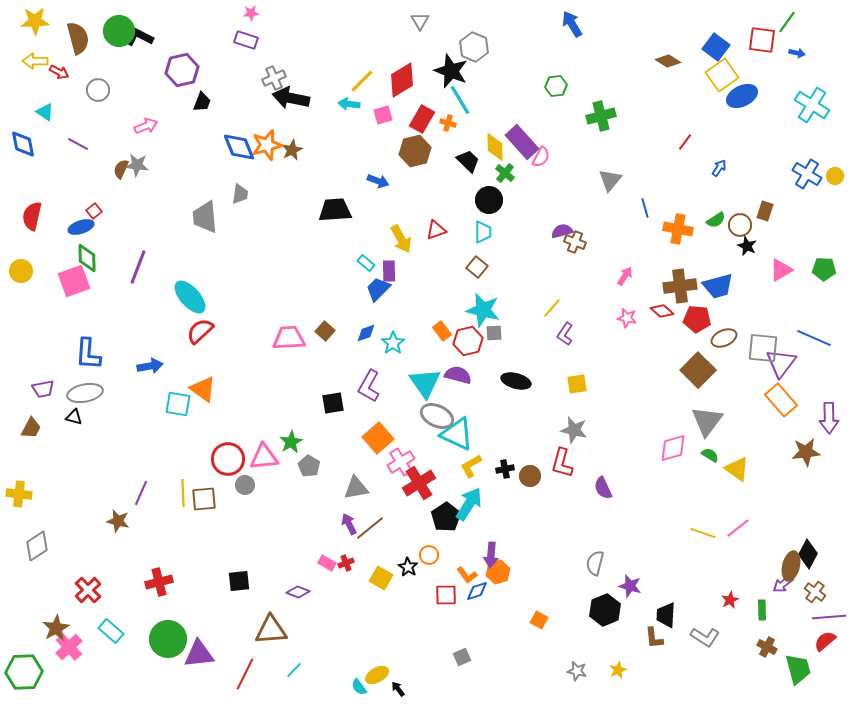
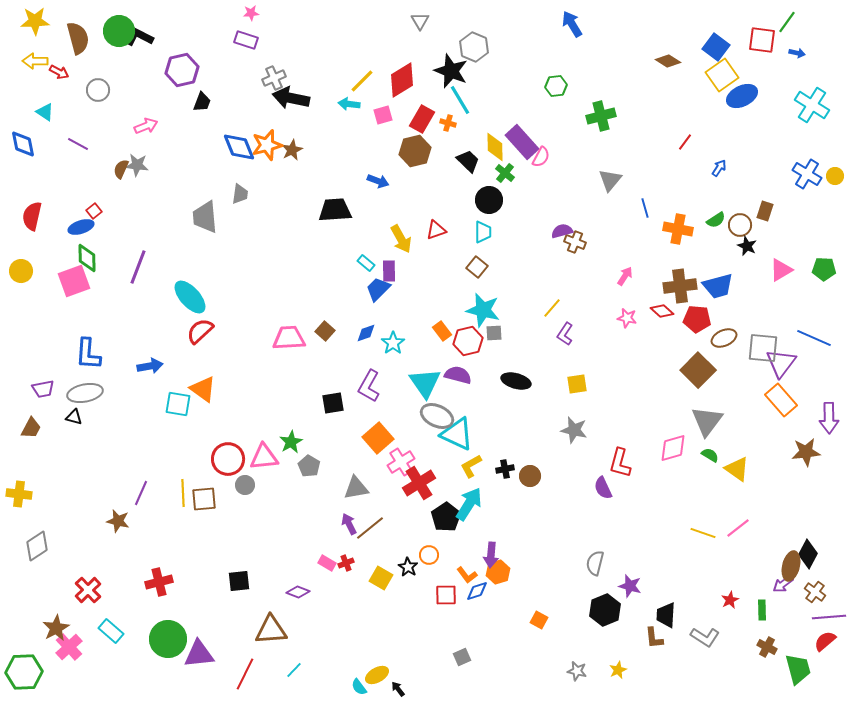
red L-shape at (562, 463): moved 58 px right
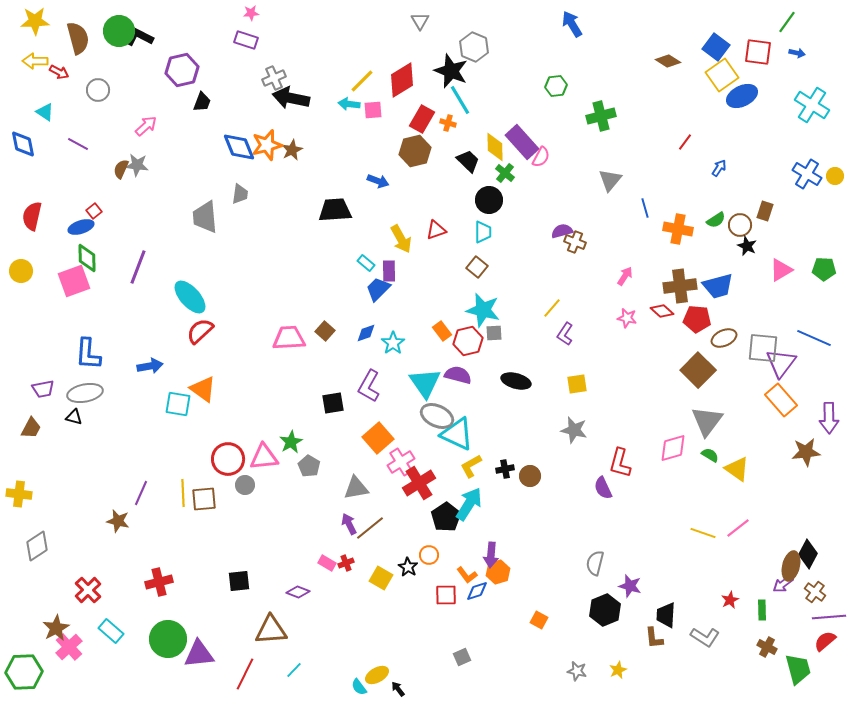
red square at (762, 40): moved 4 px left, 12 px down
pink square at (383, 115): moved 10 px left, 5 px up; rotated 12 degrees clockwise
pink arrow at (146, 126): rotated 20 degrees counterclockwise
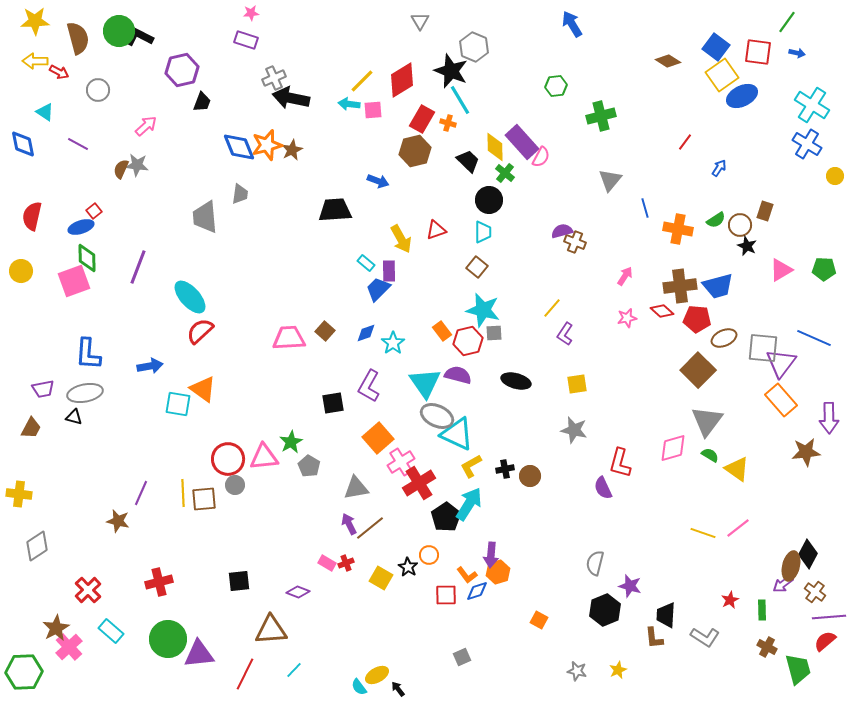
blue cross at (807, 174): moved 30 px up
pink star at (627, 318): rotated 24 degrees counterclockwise
gray circle at (245, 485): moved 10 px left
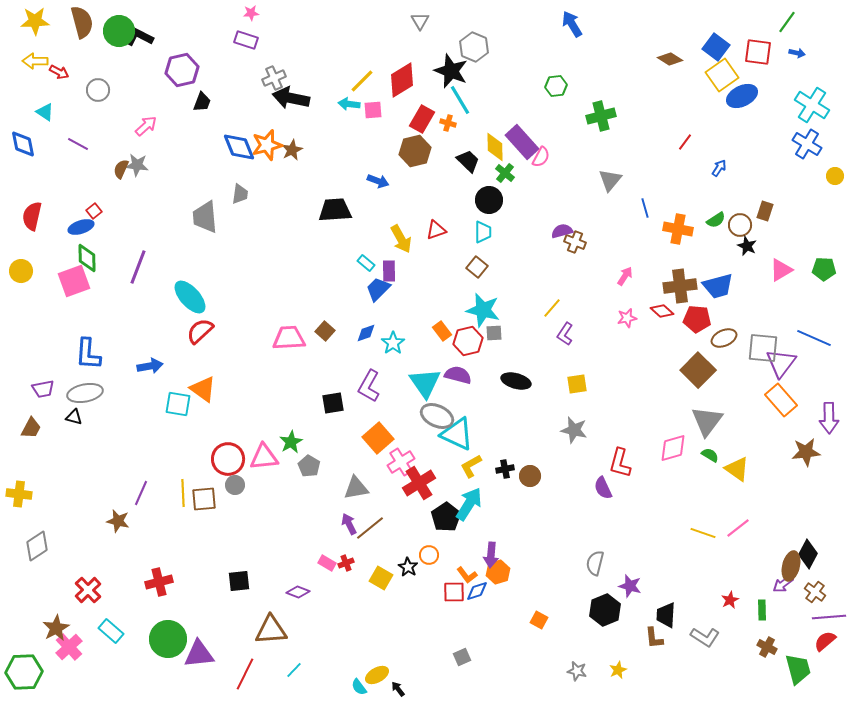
brown semicircle at (78, 38): moved 4 px right, 16 px up
brown diamond at (668, 61): moved 2 px right, 2 px up
red square at (446, 595): moved 8 px right, 3 px up
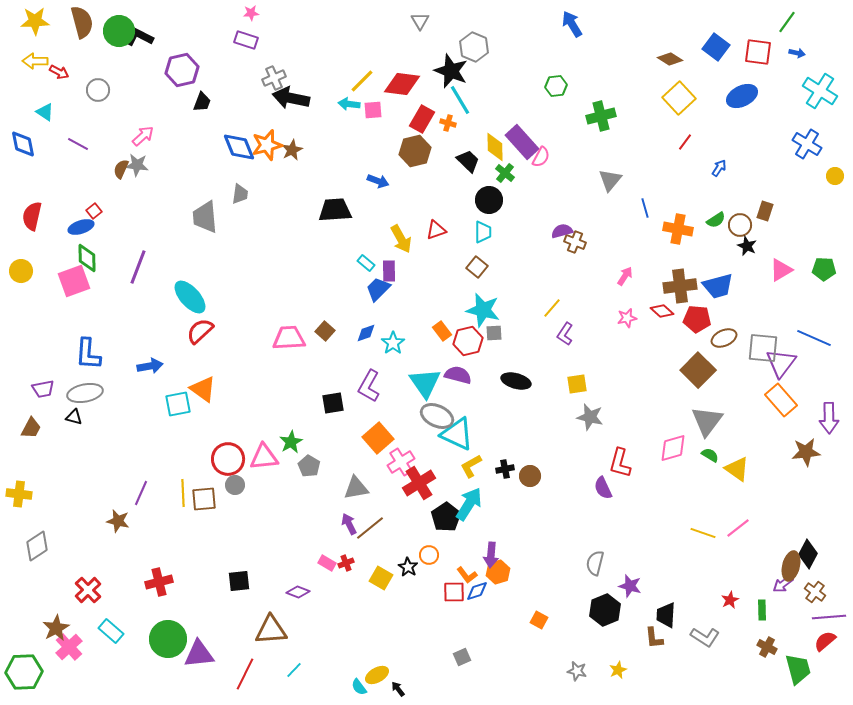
yellow square at (722, 75): moved 43 px left, 23 px down; rotated 8 degrees counterclockwise
red diamond at (402, 80): moved 4 px down; rotated 39 degrees clockwise
cyan cross at (812, 105): moved 8 px right, 14 px up
pink arrow at (146, 126): moved 3 px left, 10 px down
cyan square at (178, 404): rotated 20 degrees counterclockwise
gray star at (574, 430): moved 16 px right, 13 px up
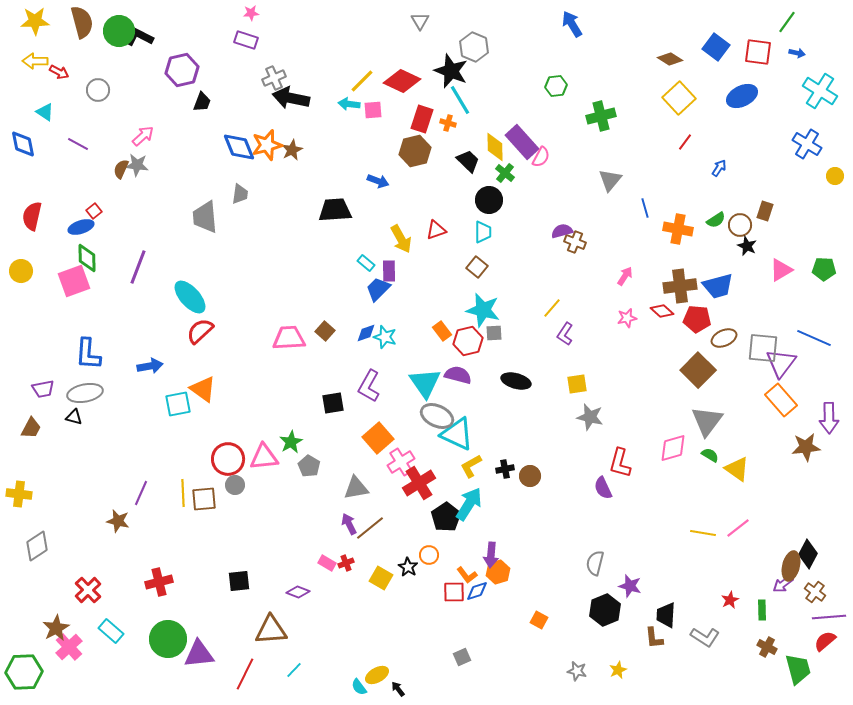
red diamond at (402, 84): moved 3 px up; rotated 18 degrees clockwise
red rectangle at (422, 119): rotated 12 degrees counterclockwise
cyan star at (393, 343): moved 8 px left, 6 px up; rotated 20 degrees counterclockwise
brown star at (806, 452): moved 5 px up
yellow line at (703, 533): rotated 10 degrees counterclockwise
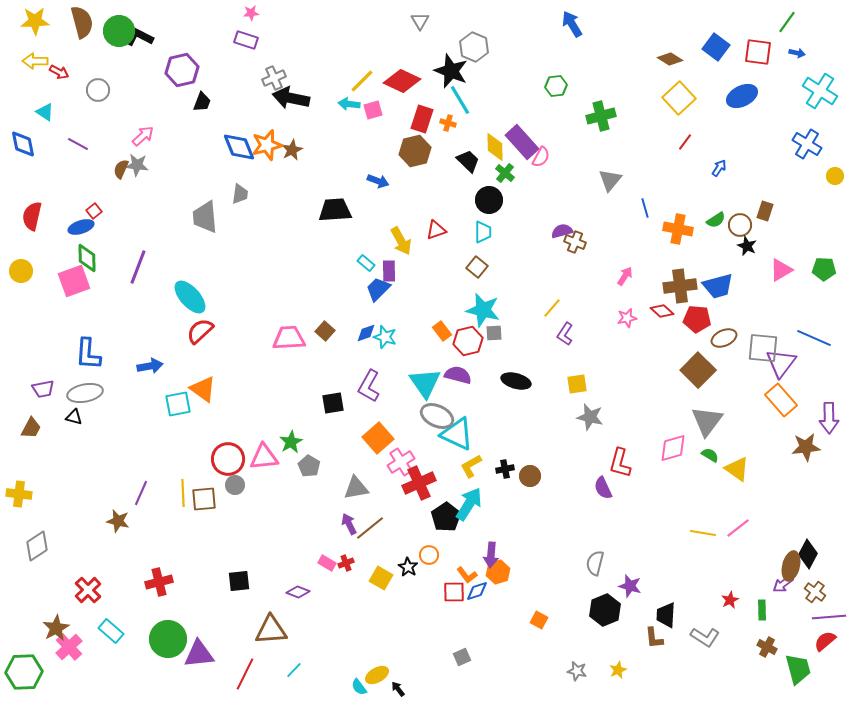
pink square at (373, 110): rotated 12 degrees counterclockwise
yellow arrow at (401, 239): moved 2 px down
red cross at (419, 483): rotated 8 degrees clockwise
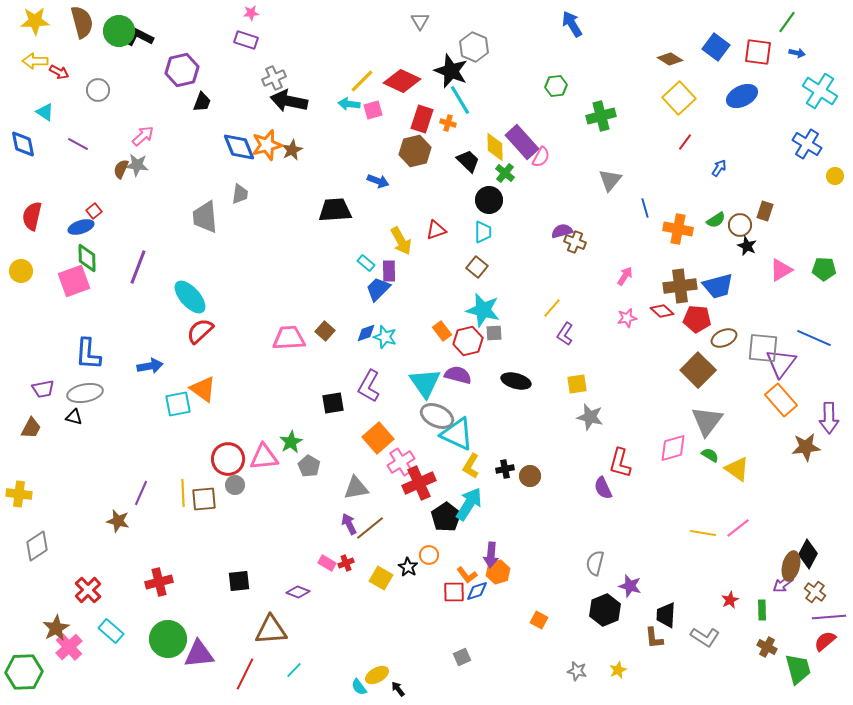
black arrow at (291, 98): moved 2 px left, 3 px down
yellow L-shape at (471, 466): rotated 30 degrees counterclockwise
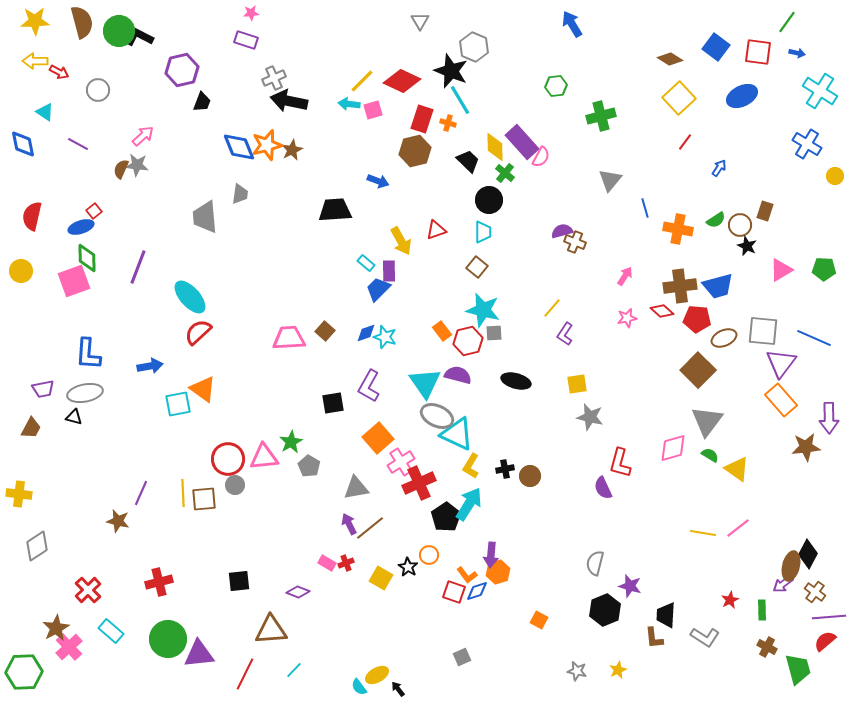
red semicircle at (200, 331): moved 2 px left, 1 px down
gray square at (763, 348): moved 17 px up
red square at (454, 592): rotated 20 degrees clockwise
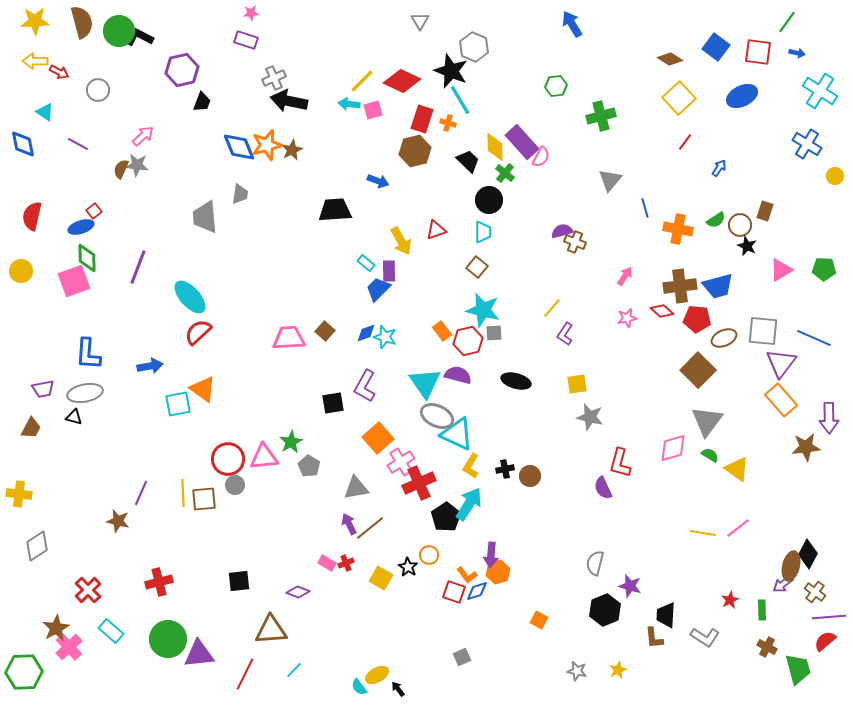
purple L-shape at (369, 386): moved 4 px left
